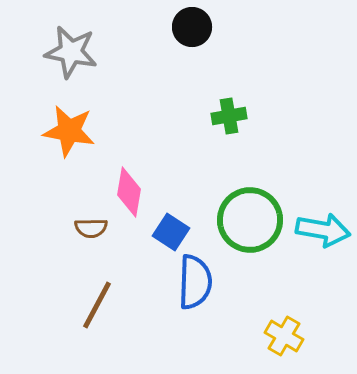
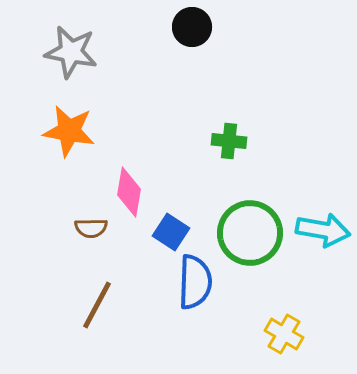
green cross: moved 25 px down; rotated 16 degrees clockwise
green circle: moved 13 px down
yellow cross: moved 2 px up
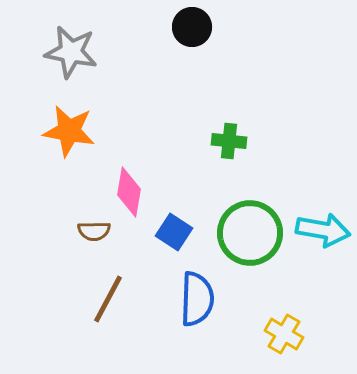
brown semicircle: moved 3 px right, 3 px down
blue square: moved 3 px right
blue semicircle: moved 2 px right, 17 px down
brown line: moved 11 px right, 6 px up
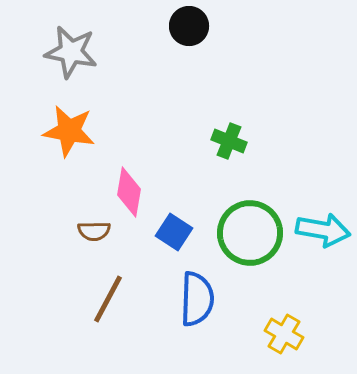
black circle: moved 3 px left, 1 px up
green cross: rotated 16 degrees clockwise
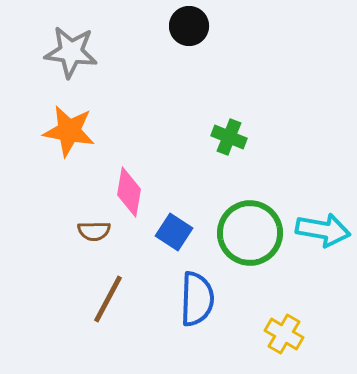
gray star: rotated 4 degrees counterclockwise
green cross: moved 4 px up
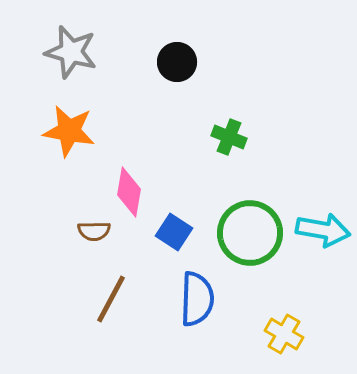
black circle: moved 12 px left, 36 px down
gray star: rotated 8 degrees clockwise
brown line: moved 3 px right
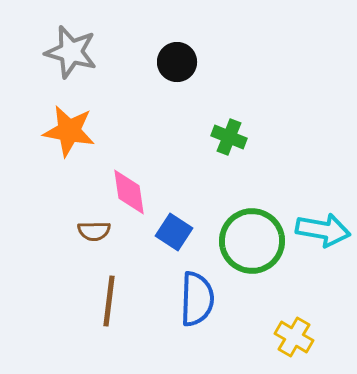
pink diamond: rotated 18 degrees counterclockwise
green circle: moved 2 px right, 8 px down
brown line: moved 2 px left, 2 px down; rotated 21 degrees counterclockwise
yellow cross: moved 10 px right, 3 px down
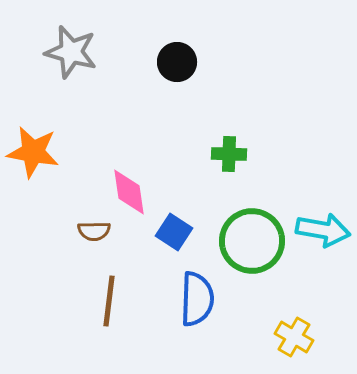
orange star: moved 36 px left, 21 px down
green cross: moved 17 px down; rotated 20 degrees counterclockwise
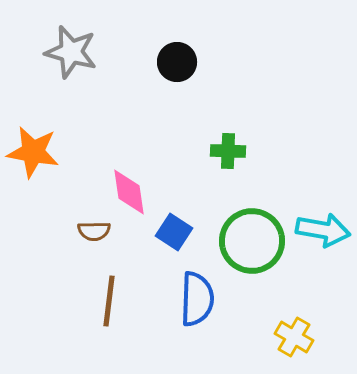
green cross: moved 1 px left, 3 px up
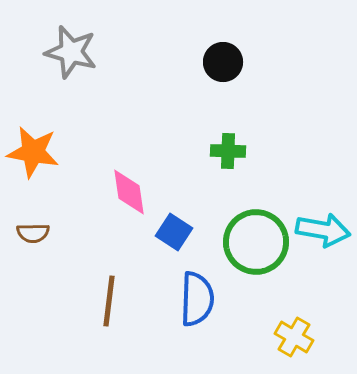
black circle: moved 46 px right
brown semicircle: moved 61 px left, 2 px down
green circle: moved 4 px right, 1 px down
